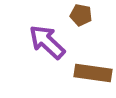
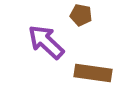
purple arrow: moved 1 px left
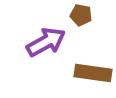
purple arrow: rotated 108 degrees clockwise
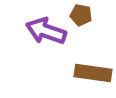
purple arrow: moved 11 px up; rotated 132 degrees counterclockwise
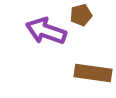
brown pentagon: rotated 25 degrees counterclockwise
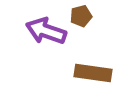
brown pentagon: moved 1 px down
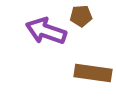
brown pentagon: rotated 10 degrees clockwise
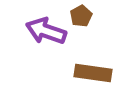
brown pentagon: rotated 25 degrees counterclockwise
